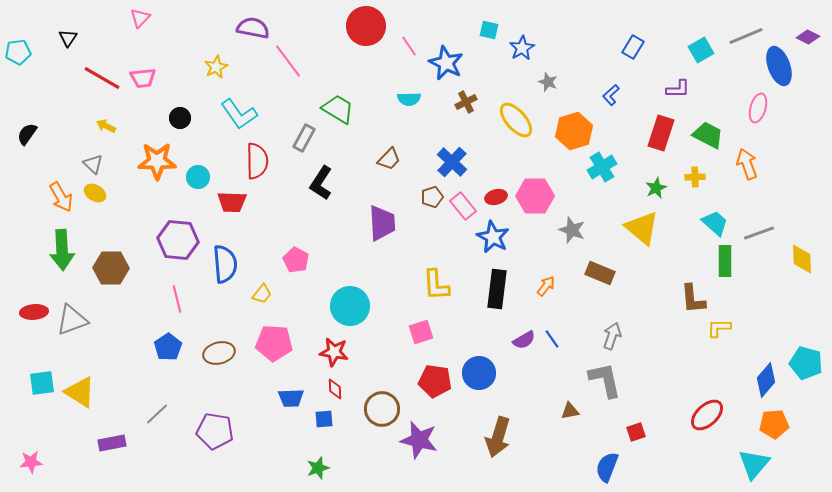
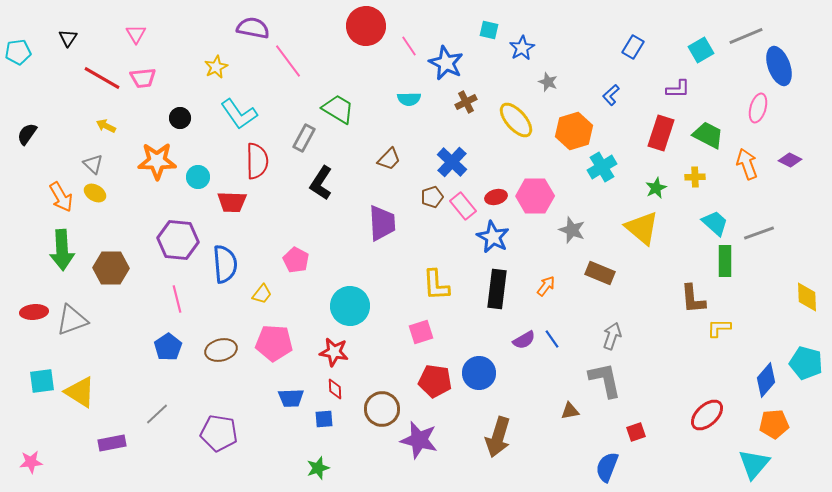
pink triangle at (140, 18): moved 4 px left, 16 px down; rotated 15 degrees counterclockwise
purple diamond at (808, 37): moved 18 px left, 123 px down
yellow diamond at (802, 259): moved 5 px right, 38 px down
brown ellipse at (219, 353): moved 2 px right, 3 px up
cyan square at (42, 383): moved 2 px up
purple pentagon at (215, 431): moved 4 px right, 2 px down
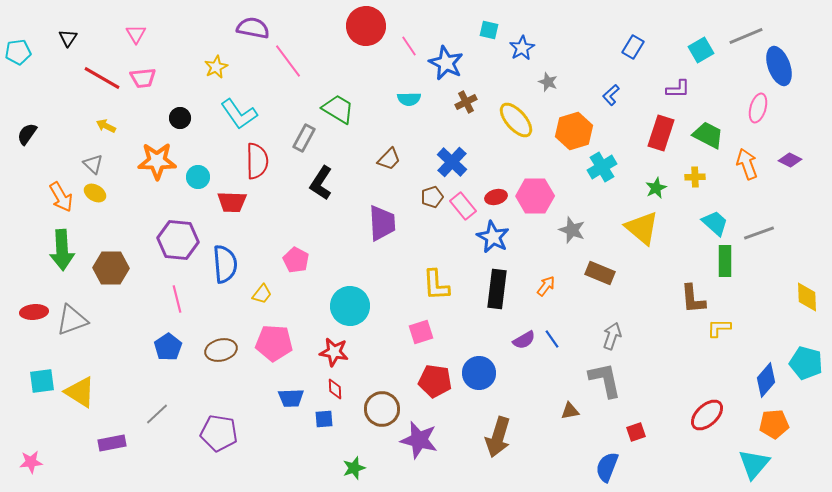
green star at (318, 468): moved 36 px right
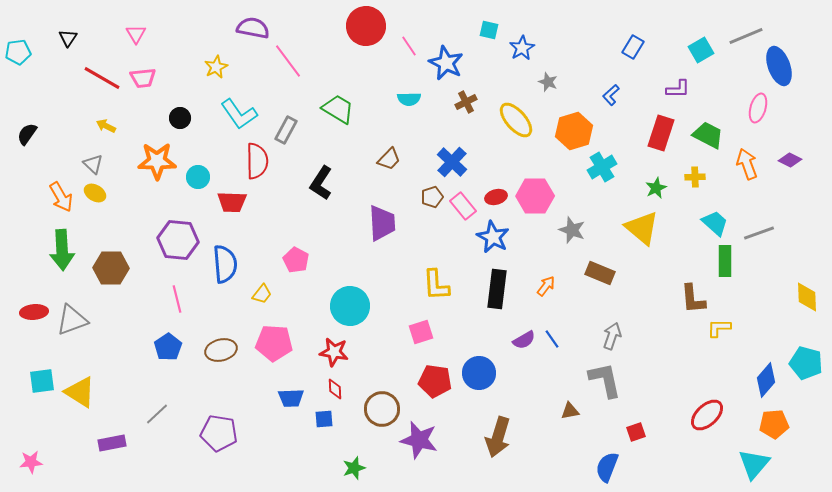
gray rectangle at (304, 138): moved 18 px left, 8 px up
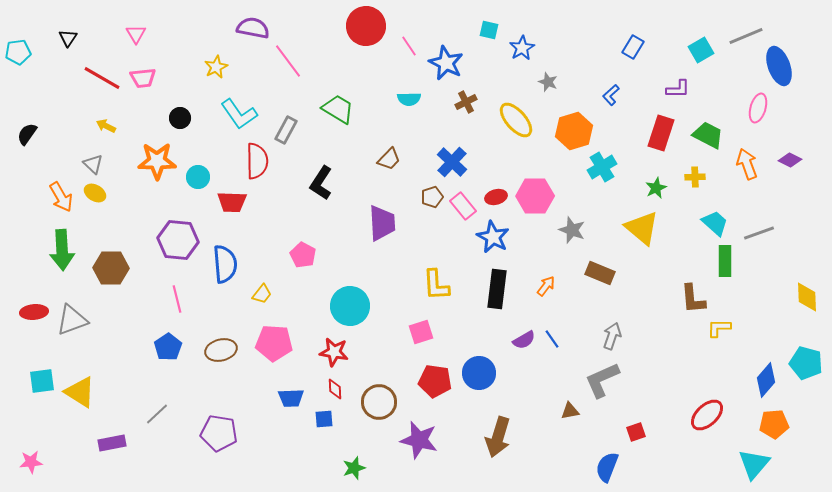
pink pentagon at (296, 260): moved 7 px right, 5 px up
gray L-shape at (605, 380): moved 3 px left; rotated 102 degrees counterclockwise
brown circle at (382, 409): moved 3 px left, 7 px up
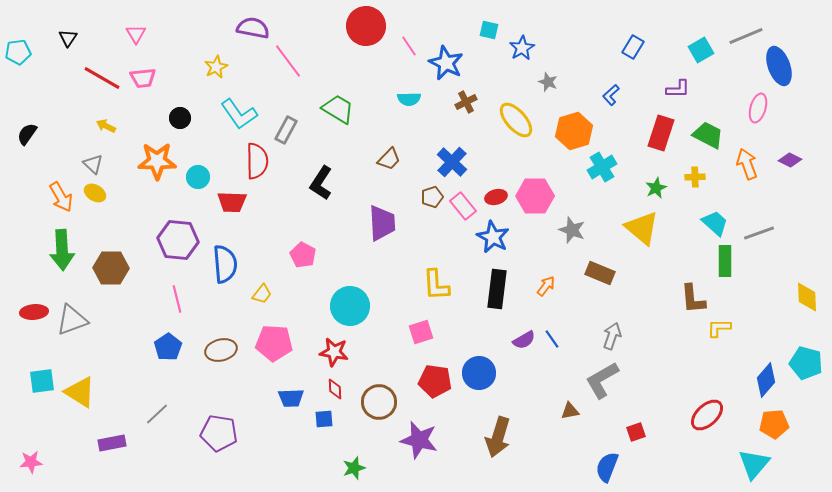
gray L-shape at (602, 380): rotated 6 degrees counterclockwise
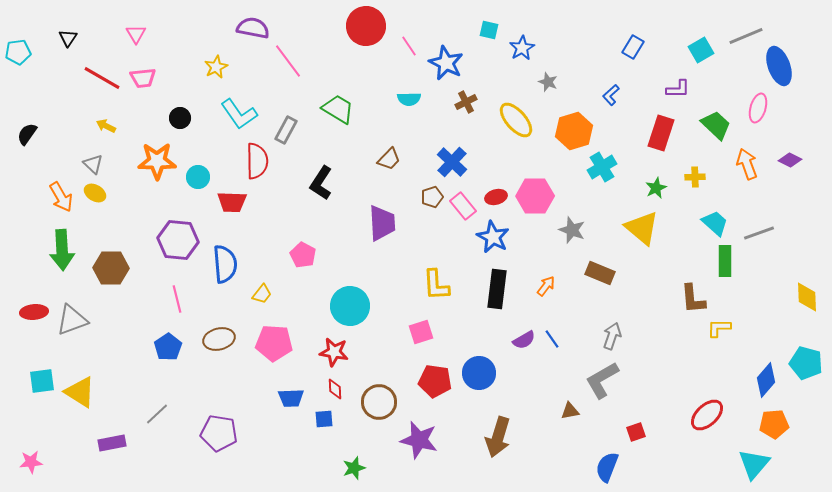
green trapezoid at (708, 135): moved 8 px right, 10 px up; rotated 16 degrees clockwise
brown ellipse at (221, 350): moved 2 px left, 11 px up
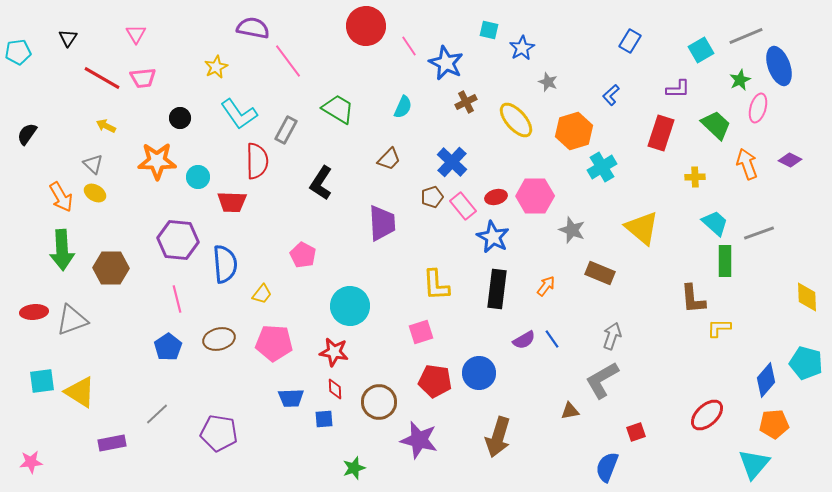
blue rectangle at (633, 47): moved 3 px left, 6 px up
cyan semicircle at (409, 99): moved 6 px left, 8 px down; rotated 65 degrees counterclockwise
green star at (656, 188): moved 84 px right, 108 px up
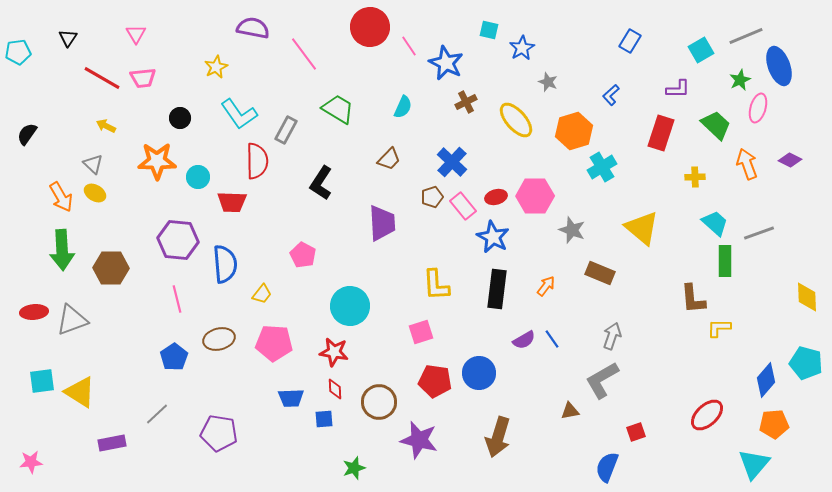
red circle at (366, 26): moved 4 px right, 1 px down
pink line at (288, 61): moved 16 px right, 7 px up
blue pentagon at (168, 347): moved 6 px right, 10 px down
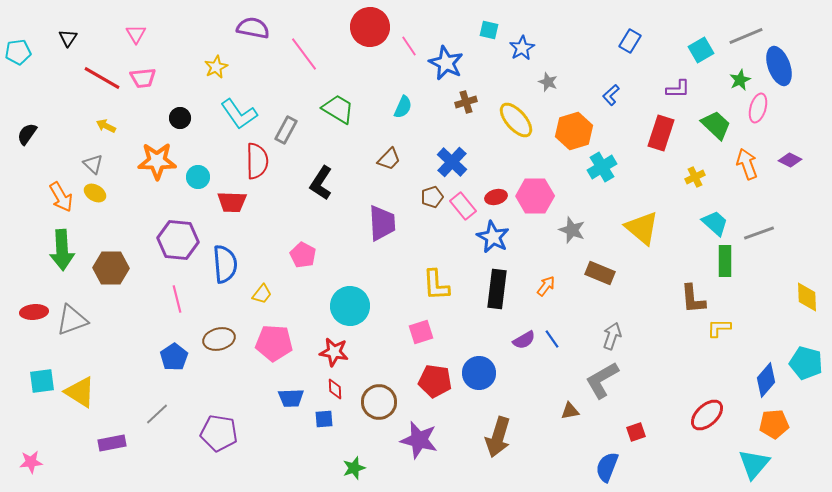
brown cross at (466, 102): rotated 10 degrees clockwise
yellow cross at (695, 177): rotated 24 degrees counterclockwise
